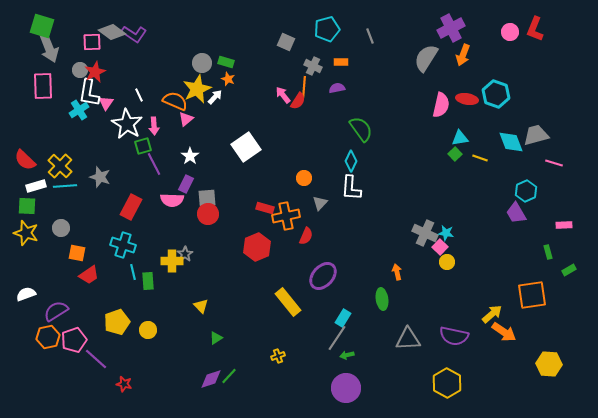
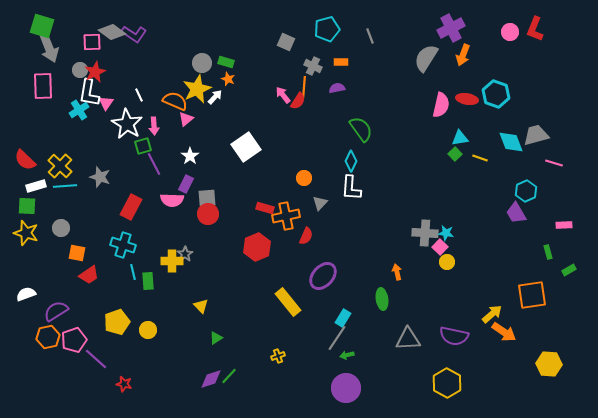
gray cross at (425, 233): rotated 20 degrees counterclockwise
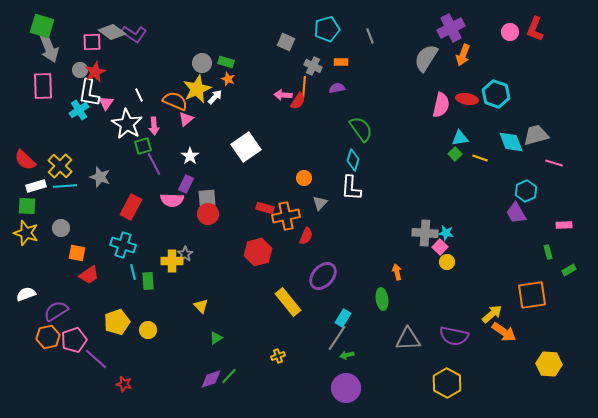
pink arrow at (283, 95): rotated 48 degrees counterclockwise
cyan diamond at (351, 161): moved 2 px right, 1 px up; rotated 10 degrees counterclockwise
red hexagon at (257, 247): moved 1 px right, 5 px down; rotated 8 degrees clockwise
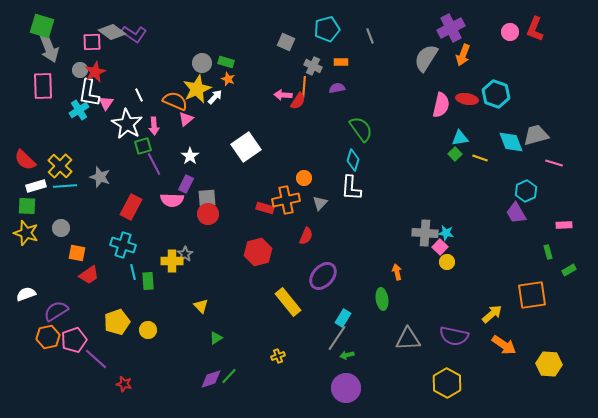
orange cross at (286, 216): moved 16 px up
orange arrow at (504, 332): moved 13 px down
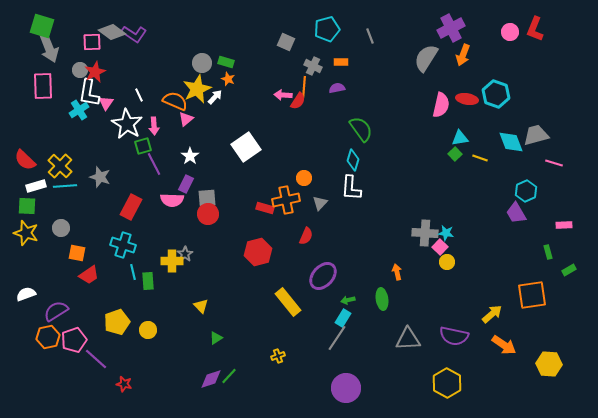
green arrow at (347, 355): moved 1 px right, 55 px up
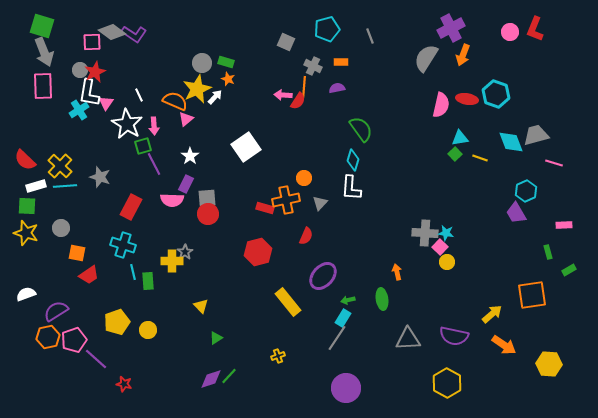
gray arrow at (49, 48): moved 5 px left, 4 px down
gray star at (185, 254): moved 2 px up
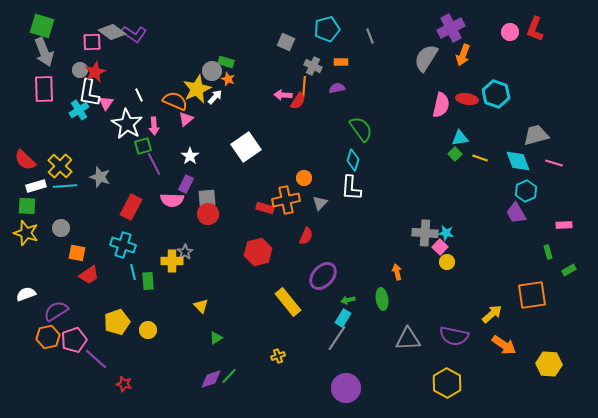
gray circle at (202, 63): moved 10 px right, 8 px down
pink rectangle at (43, 86): moved 1 px right, 3 px down
cyan diamond at (511, 142): moved 7 px right, 19 px down
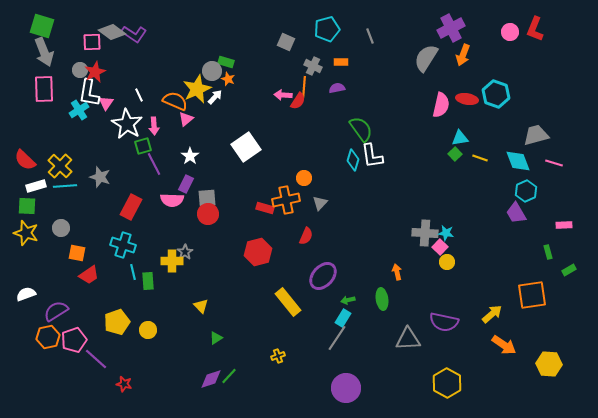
white L-shape at (351, 188): moved 21 px right, 32 px up; rotated 12 degrees counterclockwise
purple semicircle at (454, 336): moved 10 px left, 14 px up
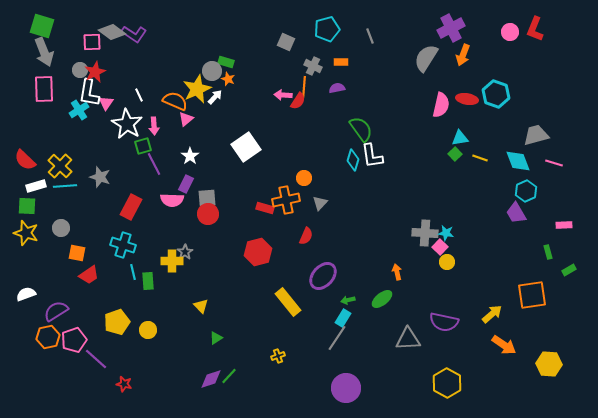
green ellipse at (382, 299): rotated 60 degrees clockwise
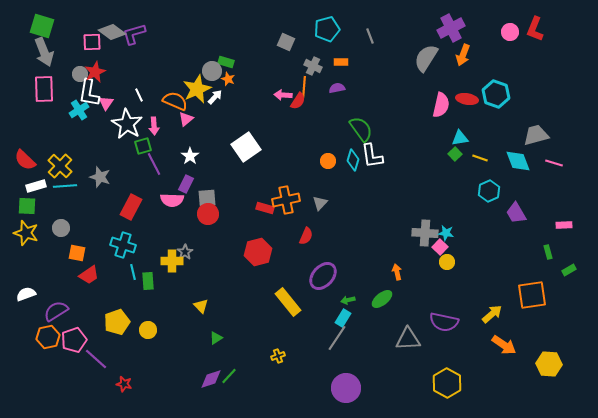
purple L-shape at (134, 34): rotated 130 degrees clockwise
gray circle at (80, 70): moved 4 px down
orange circle at (304, 178): moved 24 px right, 17 px up
cyan hexagon at (526, 191): moved 37 px left
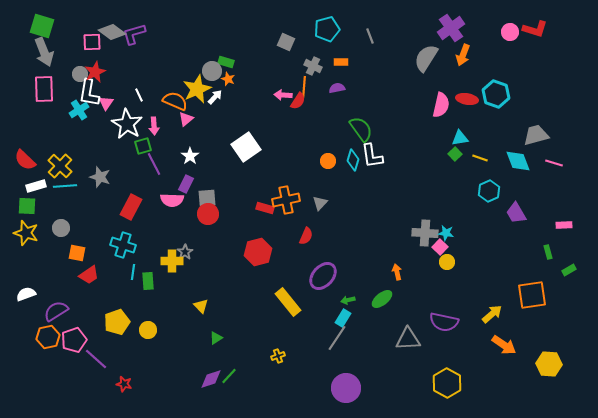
purple cross at (451, 28): rotated 8 degrees counterclockwise
red L-shape at (535, 29): rotated 95 degrees counterclockwise
cyan line at (133, 272): rotated 21 degrees clockwise
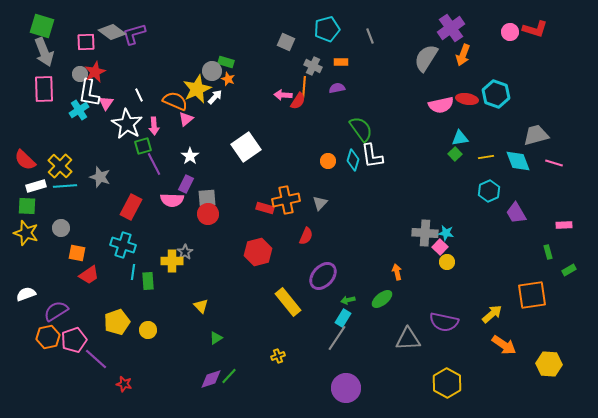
pink square at (92, 42): moved 6 px left
pink semicircle at (441, 105): rotated 65 degrees clockwise
yellow line at (480, 158): moved 6 px right, 1 px up; rotated 28 degrees counterclockwise
